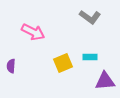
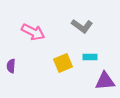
gray L-shape: moved 8 px left, 9 px down
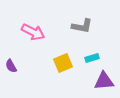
gray L-shape: rotated 25 degrees counterclockwise
cyan rectangle: moved 2 px right, 1 px down; rotated 16 degrees counterclockwise
purple semicircle: rotated 32 degrees counterclockwise
purple triangle: moved 1 px left
